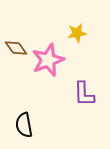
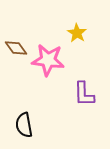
yellow star: rotated 30 degrees counterclockwise
pink star: rotated 28 degrees clockwise
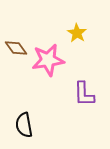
pink star: rotated 16 degrees counterclockwise
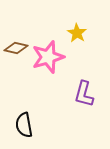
brown diamond: rotated 40 degrees counterclockwise
pink star: moved 3 px up; rotated 8 degrees counterclockwise
purple L-shape: rotated 16 degrees clockwise
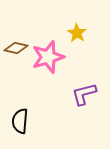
purple L-shape: rotated 60 degrees clockwise
black semicircle: moved 4 px left, 4 px up; rotated 15 degrees clockwise
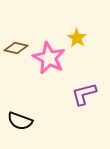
yellow star: moved 5 px down
pink star: moved 1 px right, 1 px down; rotated 28 degrees counterclockwise
black semicircle: rotated 75 degrees counterclockwise
